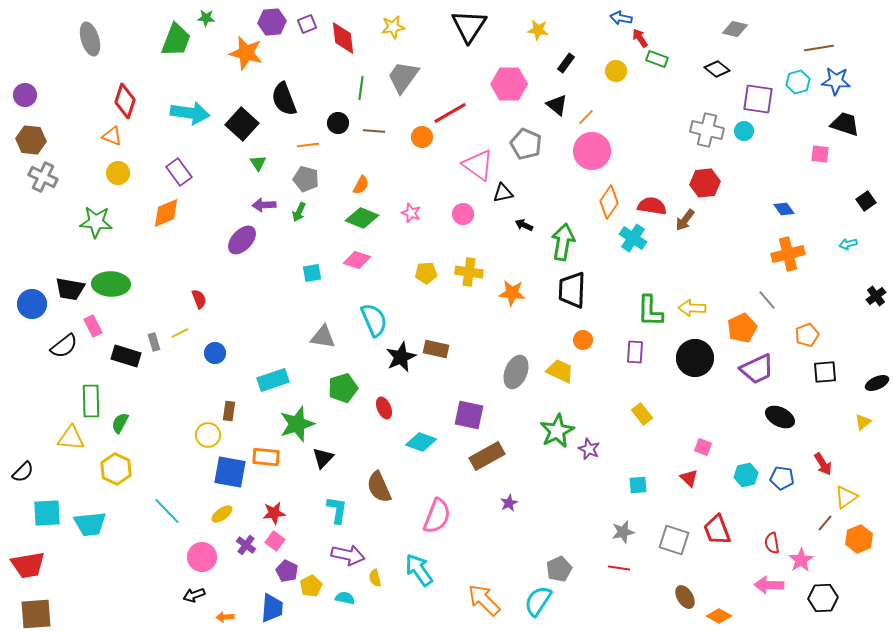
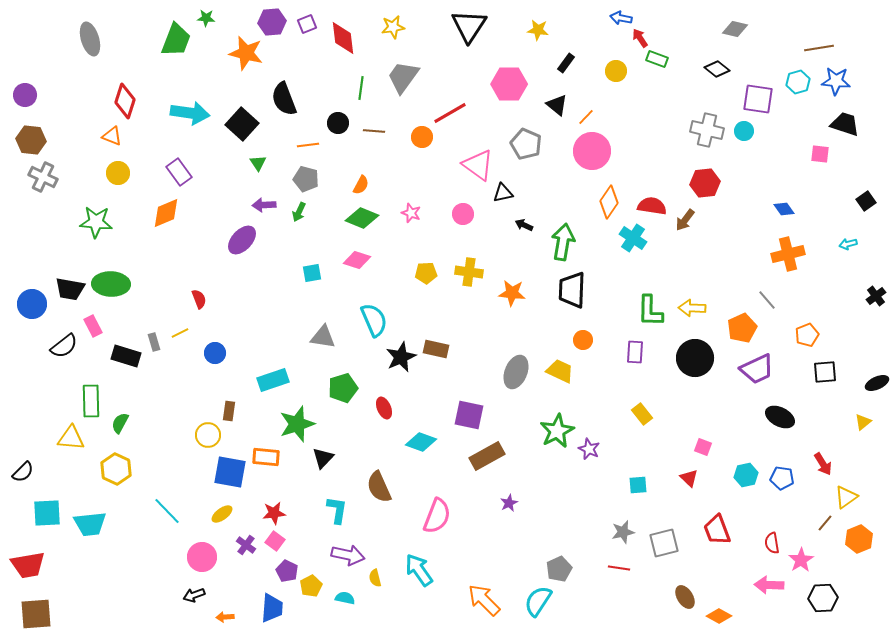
gray square at (674, 540): moved 10 px left, 3 px down; rotated 32 degrees counterclockwise
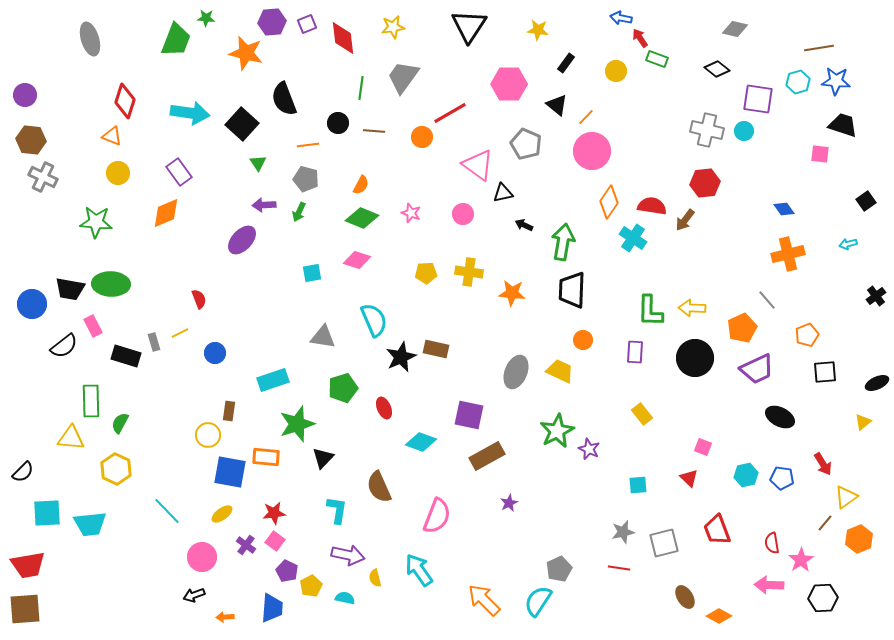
black trapezoid at (845, 124): moved 2 px left, 1 px down
brown square at (36, 614): moved 11 px left, 5 px up
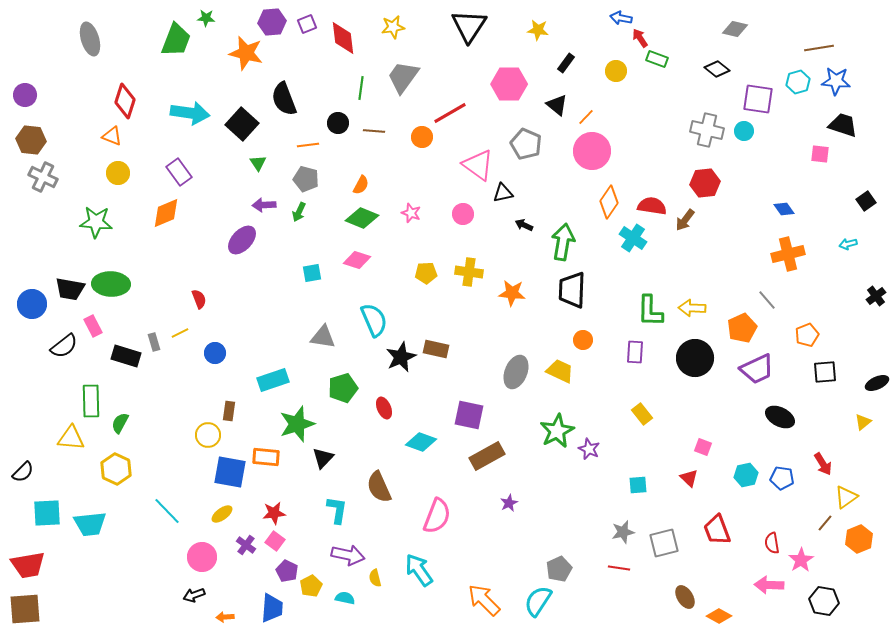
black hexagon at (823, 598): moved 1 px right, 3 px down; rotated 12 degrees clockwise
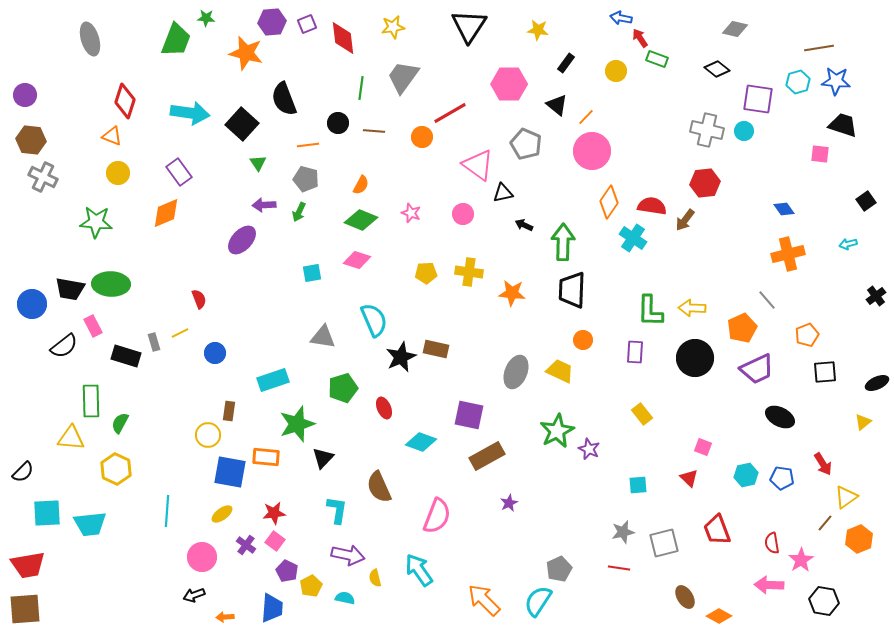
green diamond at (362, 218): moved 1 px left, 2 px down
green arrow at (563, 242): rotated 9 degrees counterclockwise
cyan line at (167, 511): rotated 48 degrees clockwise
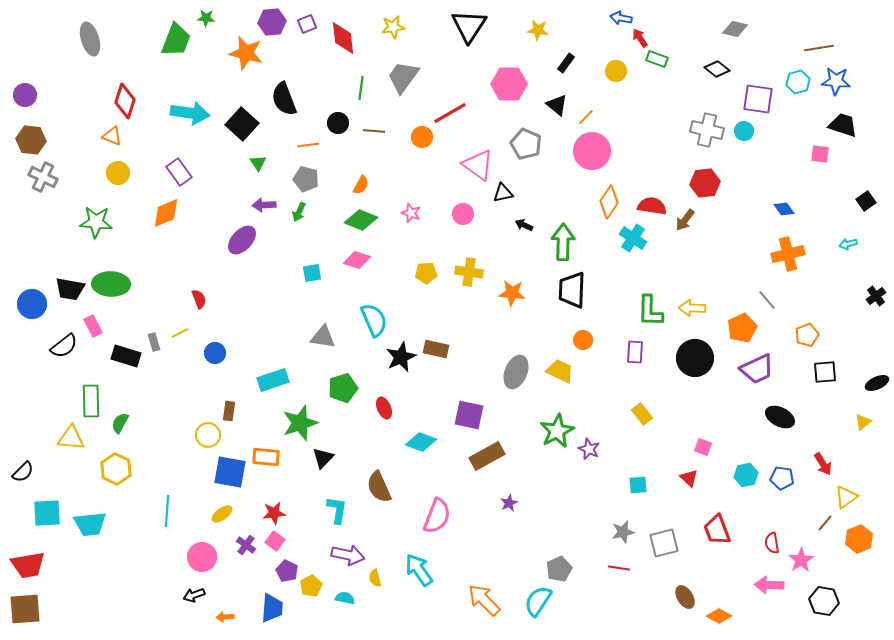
green star at (297, 424): moved 3 px right, 1 px up
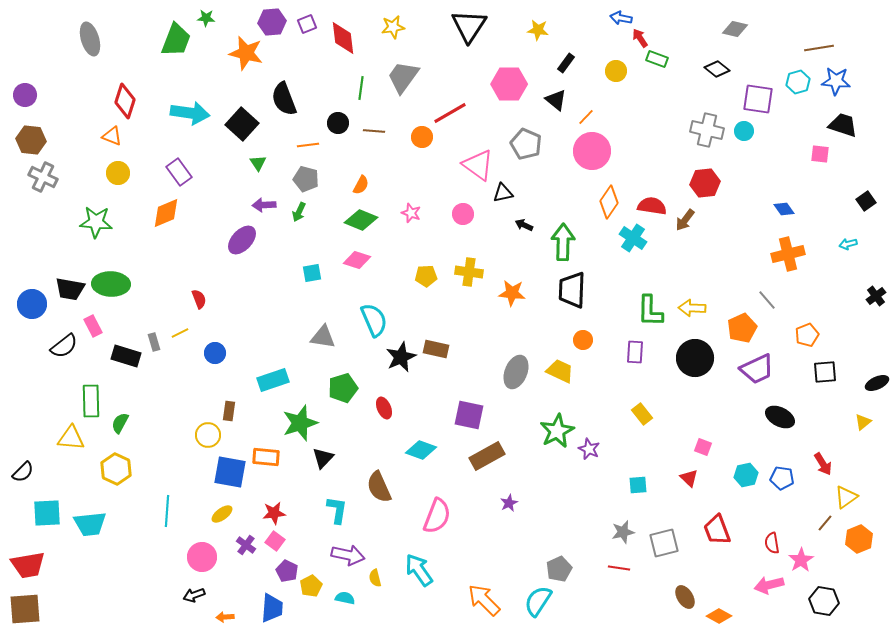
black triangle at (557, 105): moved 1 px left, 5 px up
yellow pentagon at (426, 273): moved 3 px down
cyan diamond at (421, 442): moved 8 px down
pink arrow at (769, 585): rotated 16 degrees counterclockwise
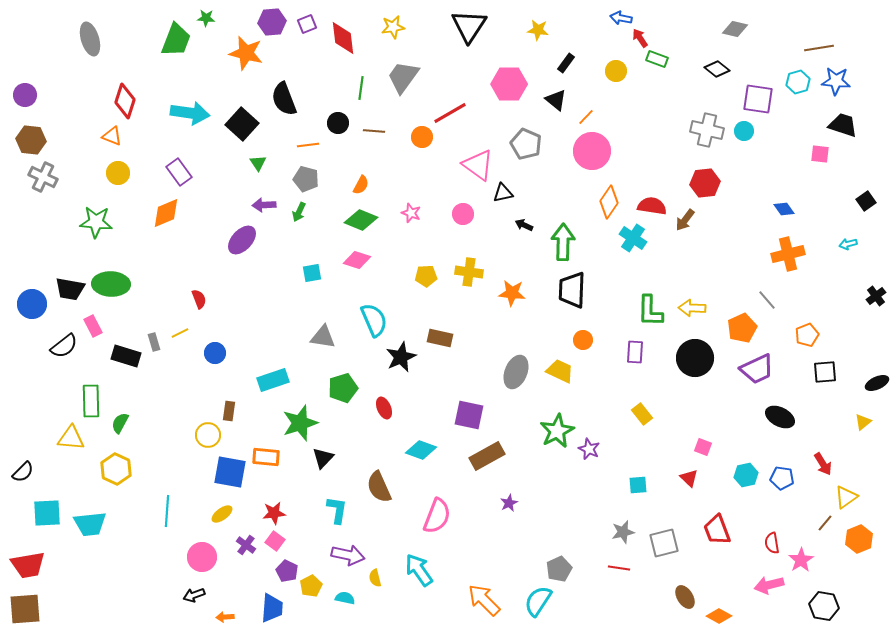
brown rectangle at (436, 349): moved 4 px right, 11 px up
black hexagon at (824, 601): moved 5 px down
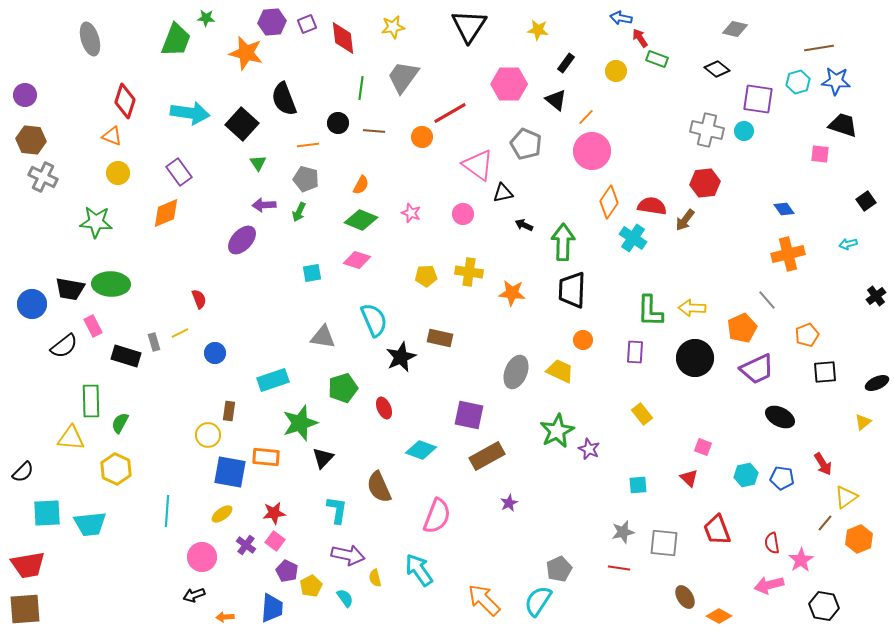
gray square at (664, 543): rotated 20 degrees clockwise
cyan semicircle at (345, 598): rotated 42 degrees clockwise
